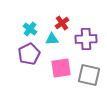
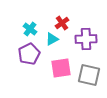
cyan triangle: rotated 24 degrees counterclockwise
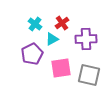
cyan cross: moved 5 px right, 5 px up
purple pentagon: moved 3 px right
